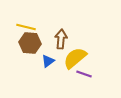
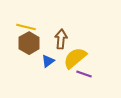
brown hexagon: moved 1 px left; rotated 25 degrees clockwise
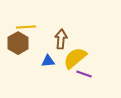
yellow line: rotated 18 degrees counterclockwise
brown hexagon: moved 11 px left
blue triangle: rotated 32 degrees clockwise
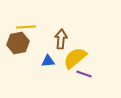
brown hexagon: rotated 20 degrees clockwise
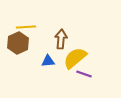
brown hexagon: rotated 15 degrees counterclockwise
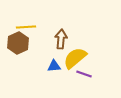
blue triangle: moved 6 px right, 5 px down
